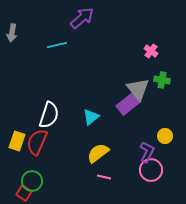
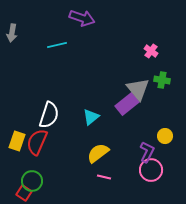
purple arrow: rotated 60 degrees clockwise
purple rectangle: moved 1 px left
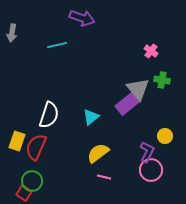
red semicircle: moved 1 px left, 5 px down
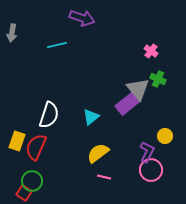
green cross: moved 4 px left, 1 px up; rotated 14 degrees clockwise
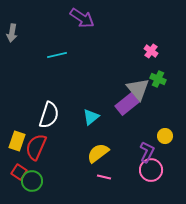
purple arrow: rotated 15 degrees clockwise
cyan line: moved 10 px down
red square: moved 5 px left, 21 px up
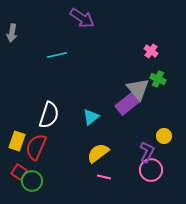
yellow circle: moved 1 px left
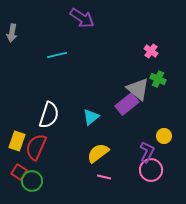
gray triangle: rotated 10 degrees counterclockwise
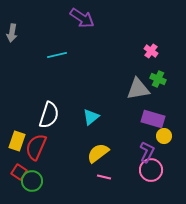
gray triangle: rotated 50 degrees counterclockwise
purple rectangle: moved 26 px right, 15 px down; rotated 55 degrees clockwise
